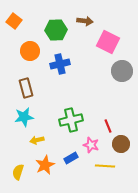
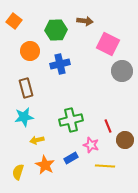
pink square: moved 2 px down
brown circle: moved 4 px right, 4 px up
orange star: rotated 18 degrees counterclockwise
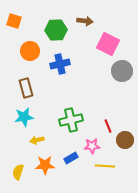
orange square: rotated 21 degrees counterclockwise
pink star: moved 1 px right, 1 px down; rotated 21 degrees counterclockwise
orange star: rotated 30 degrees counterclockwise
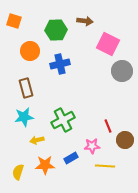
green cross: moved 8 px left; rotated 15 degrees counterclockwise
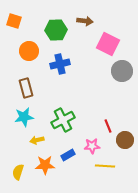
orange circle: moved 1 px left
blue rectangle: moved 3 px left, 3 px up
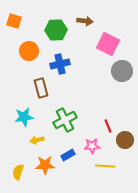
brown rectangle: moved 15 px right
green cross: moved 2 px right
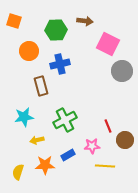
brown rectangle: moved 2 px up
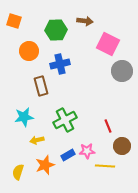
brown circle: moved 3 px left, 6 px down
pink star: moved 5 px left, 5 px down
orange star: rotated 18 degrees counterclockwise
